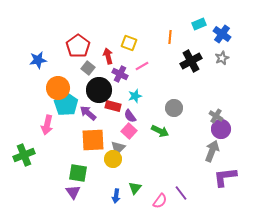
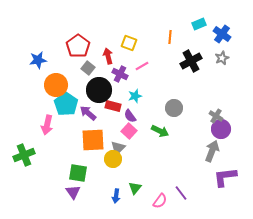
orange circle: moved 2 px left, 3 px up
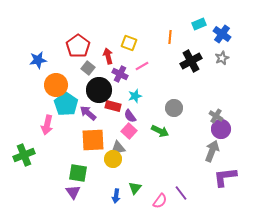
gray triangle: rotated 35 degrees clockwise
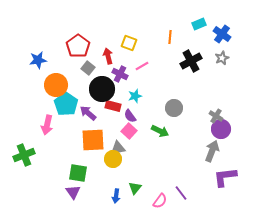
black circle: moved 3 px right, 1 px up
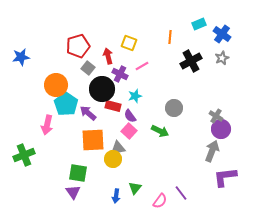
red pentagon: rotated 20 degrees clockwise
blue star: moved 17 px left, 3 px up
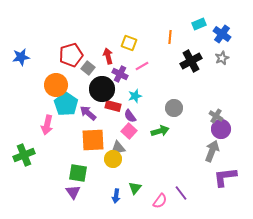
red pentagon: moved 7 px left, 9 px down
green arrow: rotated 42 degrees counterclockwise
